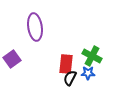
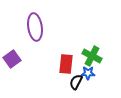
black semicircle: moved 6 px right, 4 px down
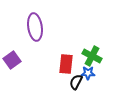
purple square: moved 1 px down
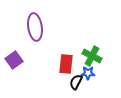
purple square: moved 2 px right
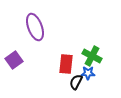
purple ellipse: rotated 12 degrees counterclockwise
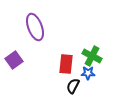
black semicircle: moved 3 px left, 4 px down
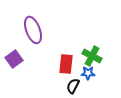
purple ellipse: moved 2 px left, 3 px down
purple square: moved 1 px up
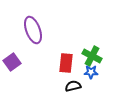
purple square: moved 2 px left, 3 px down
red rectangle: moved 1 px up
blue star: moved 3 px right, 1 px up
black semicircle: rotated 49 degrees clockwise
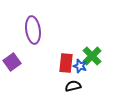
purple ellipse: rotated 12 degrees clockwise
green cross: rotated 18 degrees clockwise
blue star: moved 11 px left, 6 px up; rotated 16 degrees clockwise
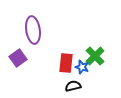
green cross: moved 3 px right
purple square: moved 6 px right, 4 px up
blue star: moved 2 px right, 1 px down
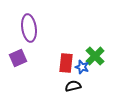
purple ellipse: moved 4 px left, 2 px up
purple square: rotated 12 degrees clockwise
